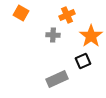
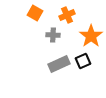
orange square: moved 14 px right
gray rectangle: moved 2 px right, 15 px up
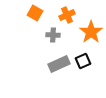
orange star: moved 4 px up
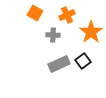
black square: rotated 14 degrees counterclockwise
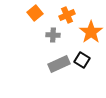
orange square: rotated 21 degrees clockwise
black square: moved 1 px left, 1 px up; rotated 21 degrees counterclockwise
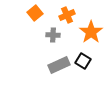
black square: moved 1 px right, 1 px down
gray rectangle: moved 1 px down
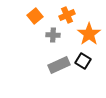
orange square: moved 3 px down
orange star: moved 2 px left, 2 px down
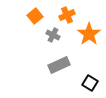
gray cross: rotated 24 degrees clockwise
black square: moved 7 px right, 22 px down
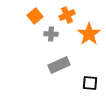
gray cross: moved 2 px left, 1 px up; rotated 24 degrees counterclockwise
black square: rotated 28 degrees counterclockwise
